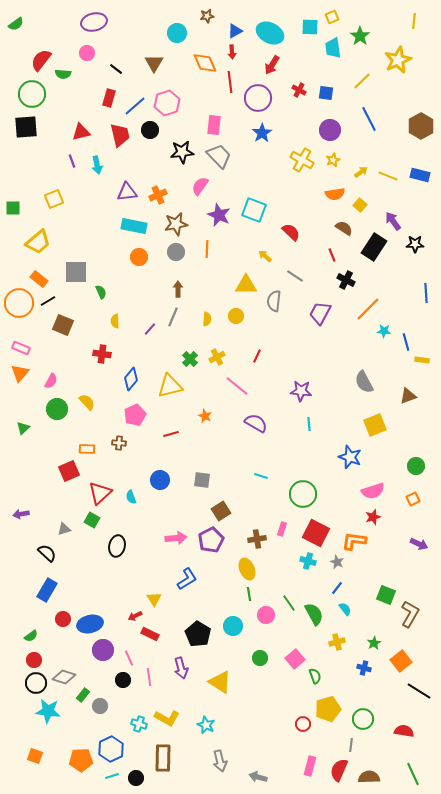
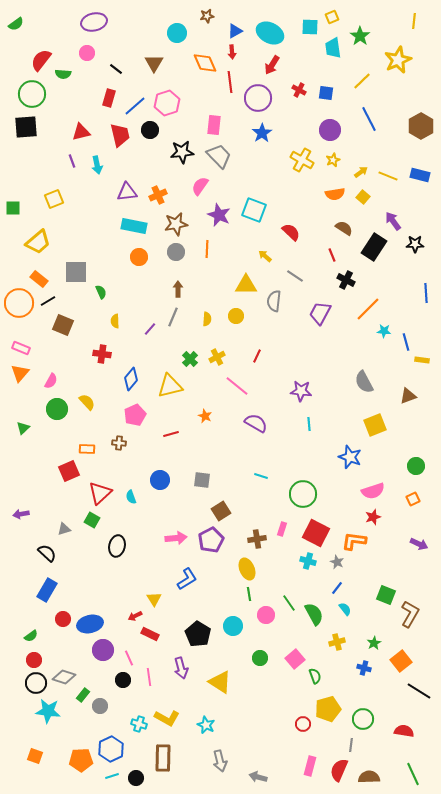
yellow square at (360, 205): moved 3 px right, 8 px up
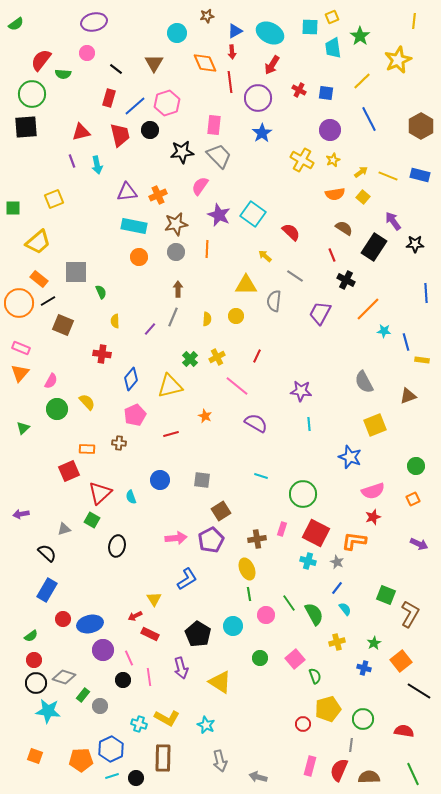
cyan square at (254, 210): moved 1 px left, 4 px down; rotated 15 degrees clockwise
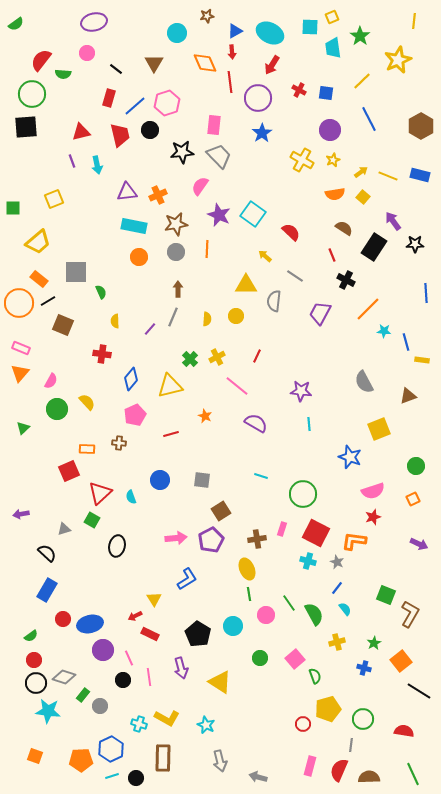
yellow square at (375, 425): moved 4 px right, 4 px down
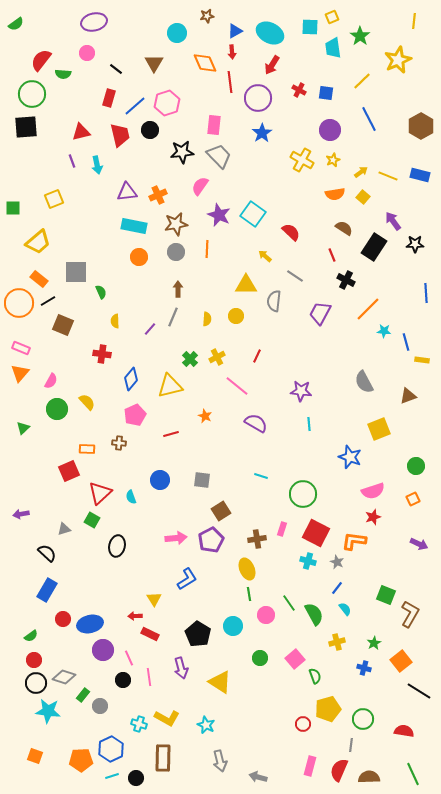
red arrow at (135, 616): rotated 24 degrees clockwise
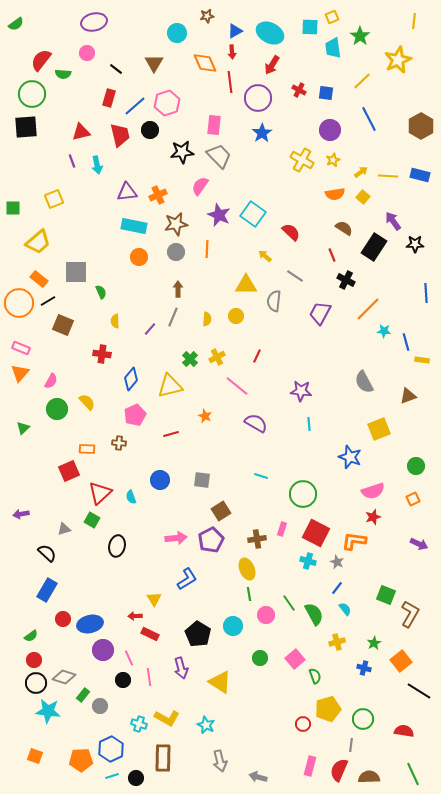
yellow line at (388, 176): rotated 18 degrees counterclockwise
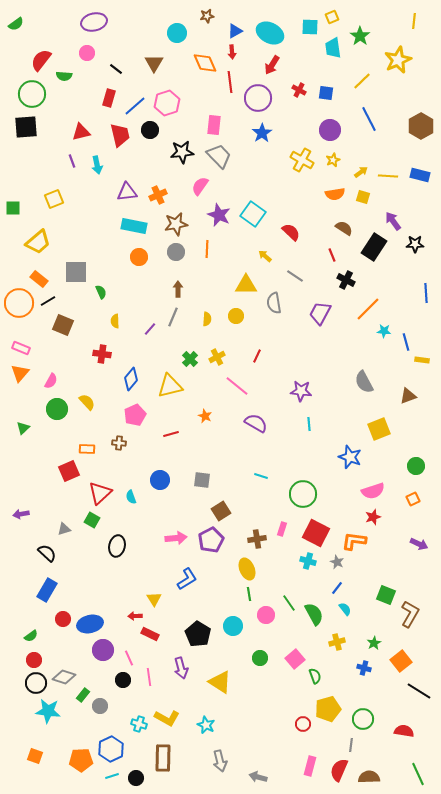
green semicircle at (63, 74): moved 1 px right, 2 px down
yellow square at (363, 197): rotated 24 degrees counterclockwise
gray semicircle at (274, 301): moved 2 px down; rotated 15 degrees counterclockwise
green line at (413, 774): moved 5 px right
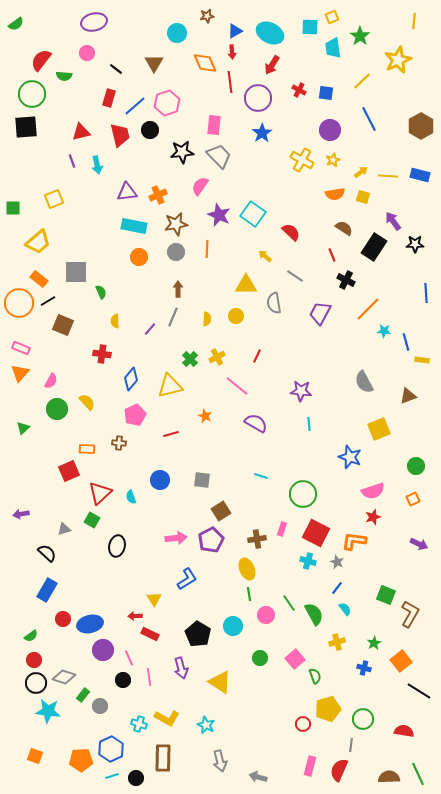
brown semicircle at (369, 777): moved 20 px right
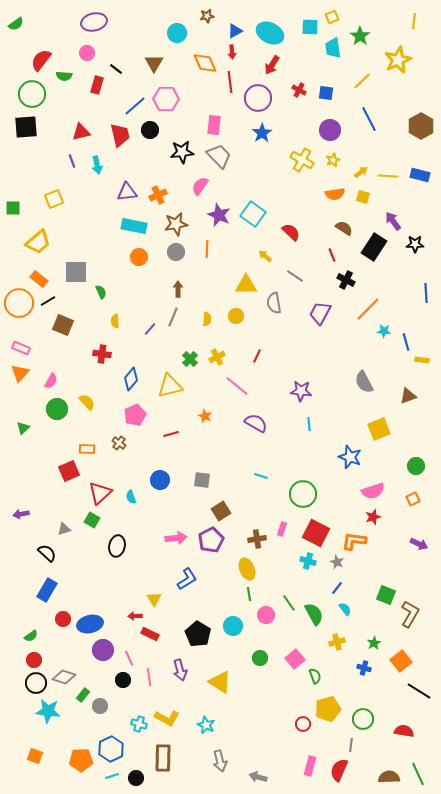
red rectangle at (109, 98): moved 12 px left, 13 px up
pink hexagon at (167, 103): moved 1 px left, 4 px up; rotated 20 degrees clockwise
brown cross at (119, 443): rotated 32 degrees clockwise
purple arrow at (181, 668): moved 1 px left, 2 px down
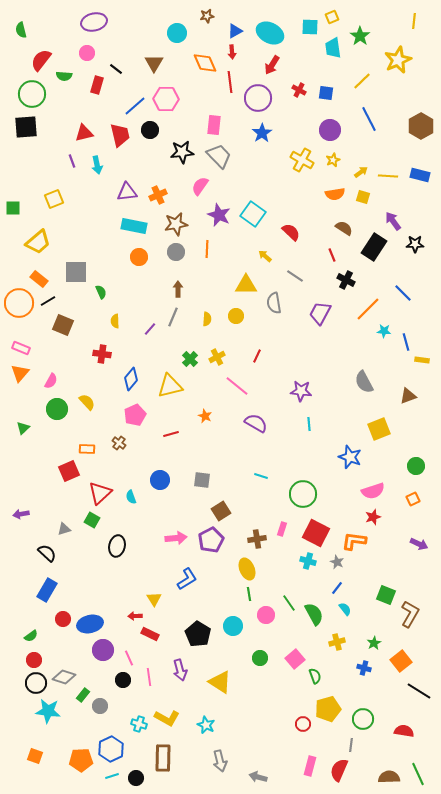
green semicircle at (16, 24): moved 5 px right, 6 px down; rotated 112 degrees clockwise
red triangle at (81, 132): moved 3 px right, 1 px down
blue line at (426, 293): moved 23 px left; rotated 42 degrees counterclockwise
